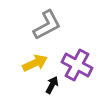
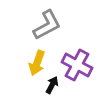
yellow arrow: moved 2 px right; rotated 135 degrees clockwise
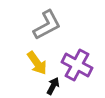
yellow arrow: rotated 55 degrees counterclockwise
black arrow: moved 1 px right, 1 px down
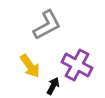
yellow arrow: moved 7 px left, 3 px down
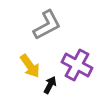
black arrow: moved 3 px left, 1 px up
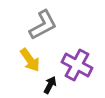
gray L-shape: moved 4 px left
yellow arrow: moved 6 px up
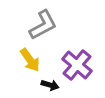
purple cross: rotated 12 degrees clockwise
black arrow: rotated 78 degrees clockwise
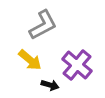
yellow arrow: rotated 15 degrees counterclockwise
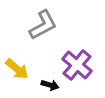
yellow arrow: moved 13 px left, 9 px down
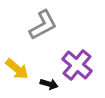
black arrow: moved 1 px left, 1 px up
